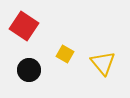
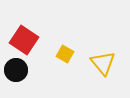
red square: moved 14 px down
black circle: moved 13 px left
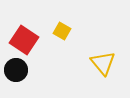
yellow square: moved 3 px left, 23 px up
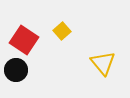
yellow square: rotated 18 degrees clockwise
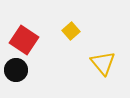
yellow square: moved 9 px right
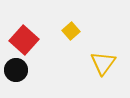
red square: rotated 8 degrees clockwise
yellow triangle: rotated 16 degrees clockwise
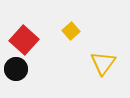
black circle: moved 1 px up
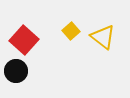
yellow triangle: moved 26 px up; rotated 28 degrees counterclockwise
black circle: moved 2 px down
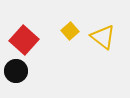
yellow square: moved 1 px left
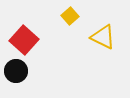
yellow square: moved 15 px up
yellow triangle: rotated 12 degrees counterclockwise
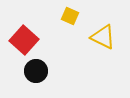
yellow square: rotated 24 degrees counterclockwise
black circle: moved 20 px right
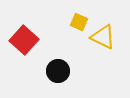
yellow square: moved 9 px right, 6 px down
black circle: moved 22 px right
